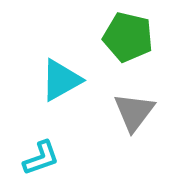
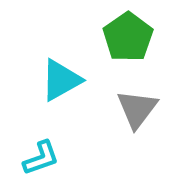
green pentagon: rotated 24 degrees clockwise
gray triangle: moved 3 px right, 3 px up
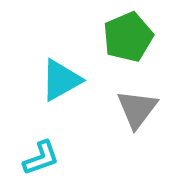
green pentagon: rotated 12 degrees clockwise
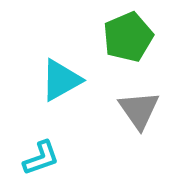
gray triangle: moved 2 px right, 1 px down; rotated 12 degrees counterclockwise
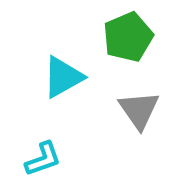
cyan triangle: moved 2 px right, 3 px up
cyan L-shape: moved 2 px right, 1 px down
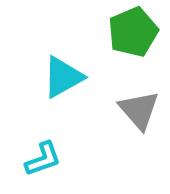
green pentagon: moved 5 px right, 5 px up
gray triangle: rotated 6 degrees counterclockwise
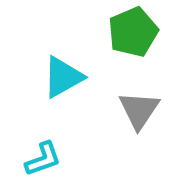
gray triangle: rotated 15 degrees clockwise
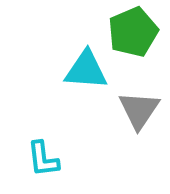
cyan triangle: moved 23 px right, 7 px up; rotated 33 degrees clockwise
cyan L-shape: rotated 102 degrees clockwise
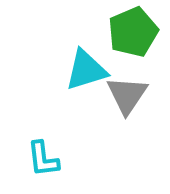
cyan triangle: rotated 21 degrees counterclockwise
gray triangle: moved 12 px left, 15 px up
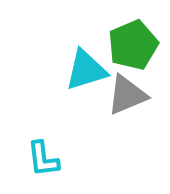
green pentagon: moved 13 px down
gray triangle: rotated 33 degrees clockwise
